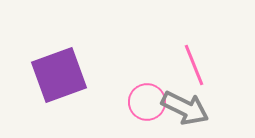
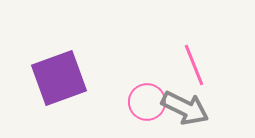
purple square: moved 3 px down
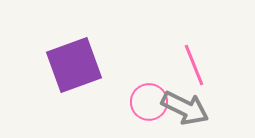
purple square: moved 15 px right, 13 px up
pink circle: moved 2 px right
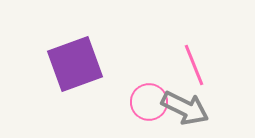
purple square: moved 1 px right, 1 px up
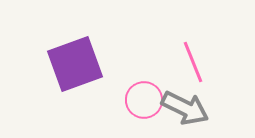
pink line: moved 1 px left, 3 px up
pink circle: moved 5 px left, 2 px up
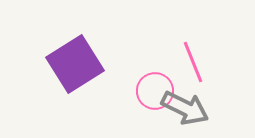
purple square: rotated 12 degrees counterclockwise
pink circle: moved 11 px right, 9 px up
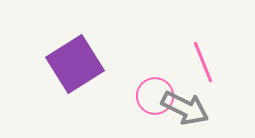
pink line: moved 10 px right
pink circle: moved 5 px down
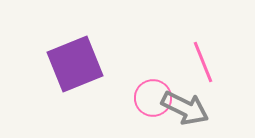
purple square: rotated 10 degrees clockwise
pink circle: moved 2 px left, 2 px down
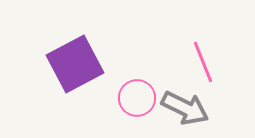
purple square: rotated 6 degrees counterclockwise
pink circle: moved 16 px left
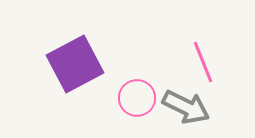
gray arrow: moved 1 px right, 1 px up
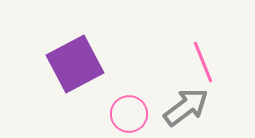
pink circle: moved 8 px left, 16 px down
gray arrow: rotated 63 degrees counterclockwise
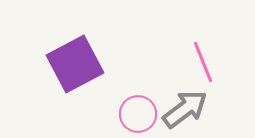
gray arrow: moved 1 px left, 2 px down
pink circle: moved 9 px right
